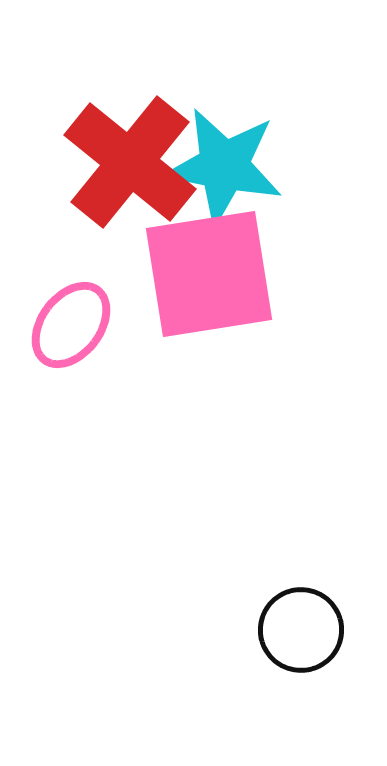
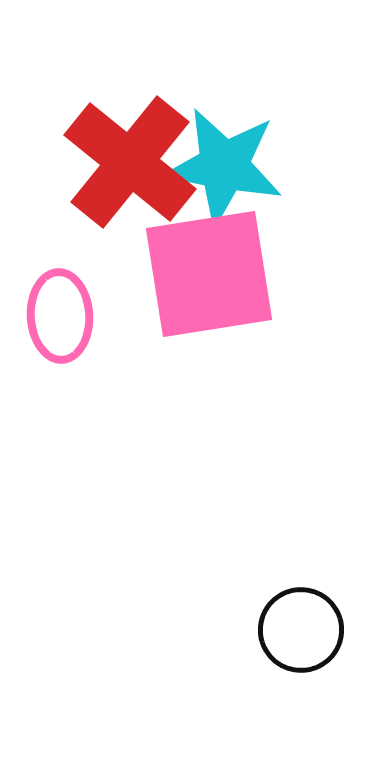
pink ellipse: moved 11 px left, 9 px up; rotated 40 degrees counterclockwise
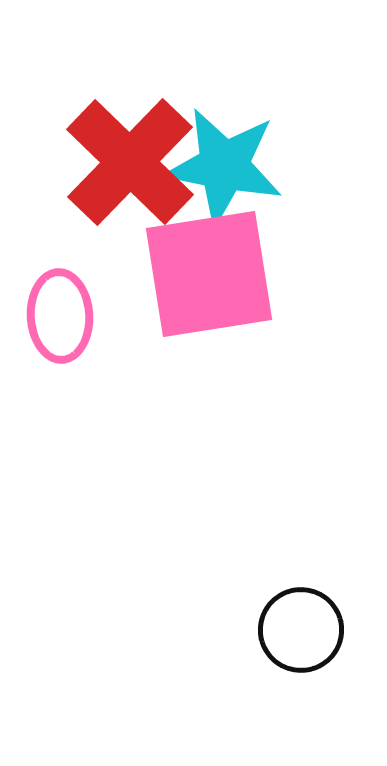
red cross: rotated 5 degrees clockwise
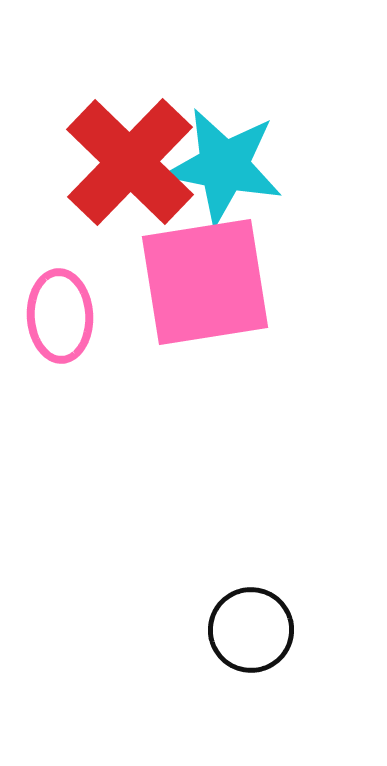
pink square: moved 4 px left, 8 px down
black circle: moved 50 px left
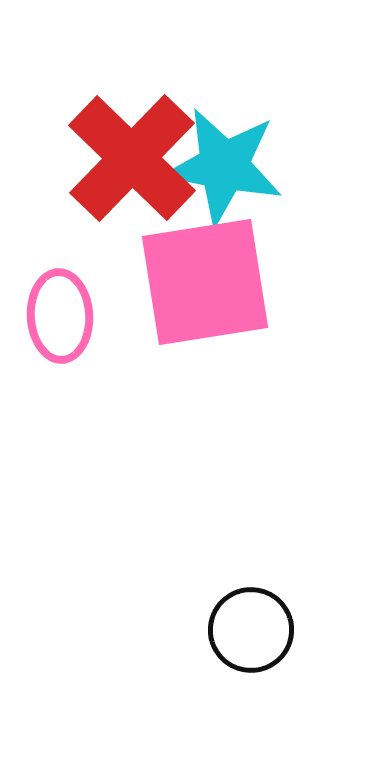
red cross: moved 2 px right, 4 px up
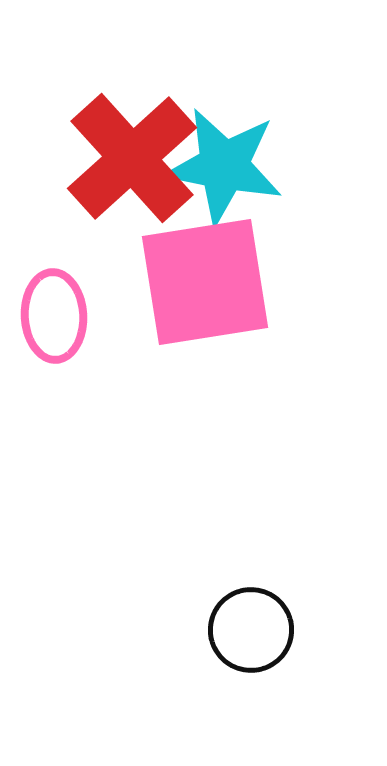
red cross: rotated 4 degrees clockwise
pink ellipse: moved 6 px left
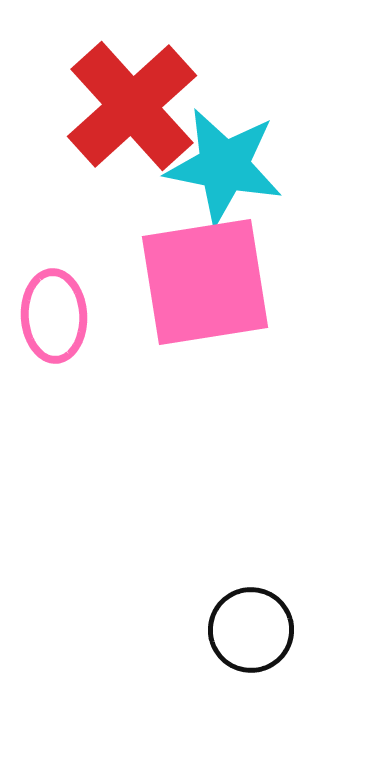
red cross: moved 52 px up
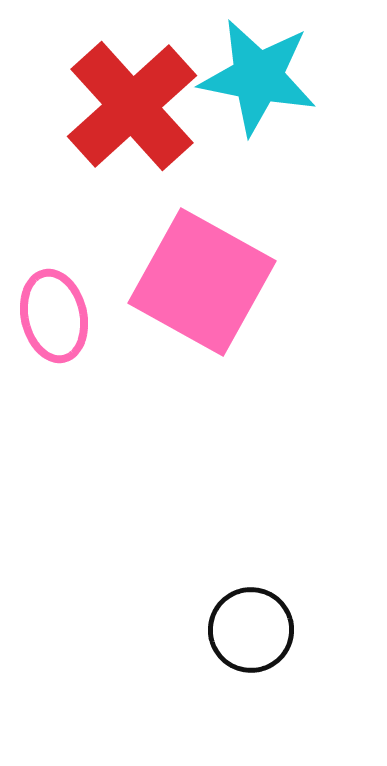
cyan star: moved 34 px right, 89 px up
pink square: moved 3 px left; rotated 38 degrees clockwise
pink ellipse: rotated 10 degrees counterclockwise
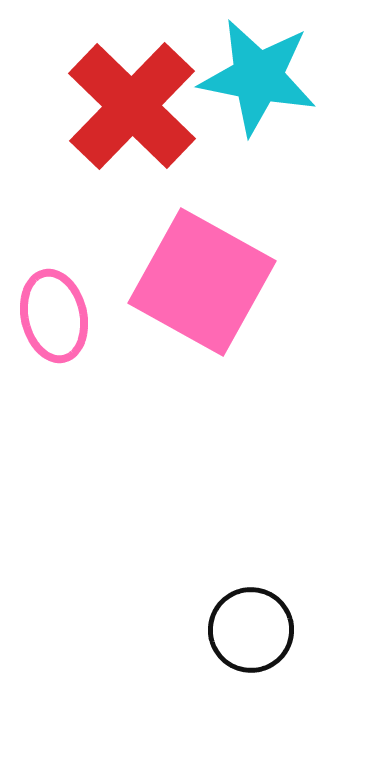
red cross: rotated 4 degrees counterclockwise
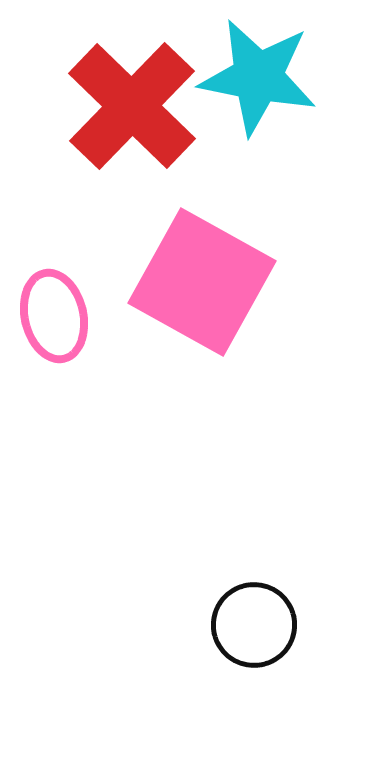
black circle: moved 3 px right, 5 px up
